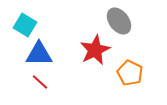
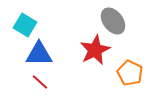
gray ellipse: moved 6 px left
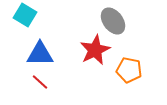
cyan square: moved 10 px up
blue triangle: moved 1 px right
orange pentagon: moved 1 px left, 3 px up; rotated 15 degrees counterclockwise
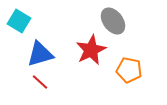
cyan square: moved 6 px left, 6 px down
red star: moved 4 px left
blue triangle: rotated 16 degrees counterclockwise
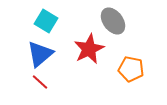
cyan square: moved 27 px right
red star: moved 2 px left, 1 px up
blue triangle: rotated 24 degrees counterclockwise
orange pentagon: moved 2 px right, 1 px up
